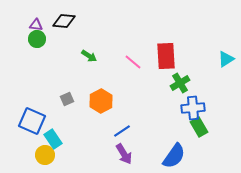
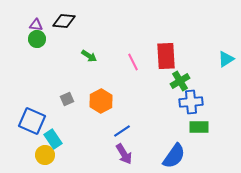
pink line: rotated 24 degrees clockwise
green cross: moved 2 px up
blue cross: moved 2 px left, 6 px up
green rectangle: rotated 60 degrees counterclockwise
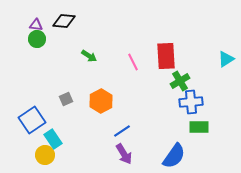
gray square: moved 1 px left
blue square: moved 1 px up; rotated 32 degrees clockwise
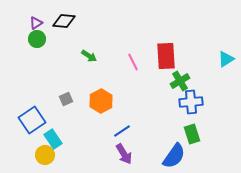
purple triangle: moved 2 px up; rotated 40 degrees counterclockwise
green rectangle: moved 7 px left, 7 px down; rotated 72 degrees clockwise
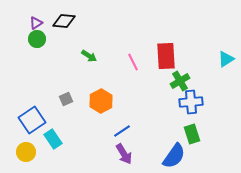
yellow circle: moved 19 px left, 3 px up
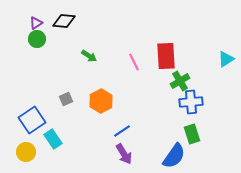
pink line: moved 1 px right
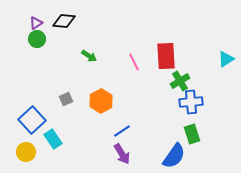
blue square: rotated 8 degrees counterclockwise
purple arrow: moved 2 px left
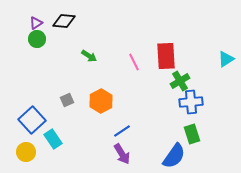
gray square: moved 1 px right, 1 px down
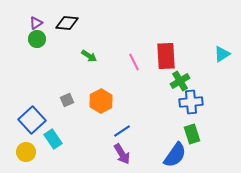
black diamond: moved 3 px right, 2 px down
cyan triangle: moved 4 px left, 5 px up
blue semicircle: moved 1 px right, 1 px up
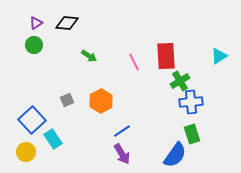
green circle: moved 3 px left, 6 px down
cyan triangle: moved 3 px left, 2 px down
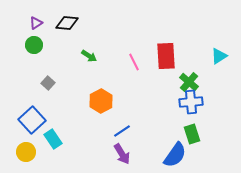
green cross: moved 9 px right, 1 px down; rotated 18 degrees counterclockwise
gray square: moved 19 px left, 17 px up; rotated 24 degrees counterclockwise
